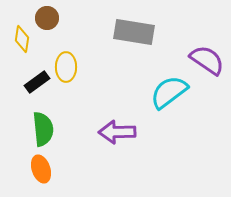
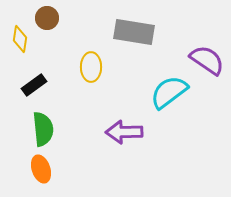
yellow diamond: moved 2 px left
yellow ellipse: moved 25 px right
black rectangle: moved 3 px left, 3 px down
purple arrow: moved 7 px right
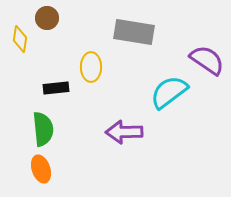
black rectangle: moved 22 px right, 3 px down; rotated 30 degrees clockwise
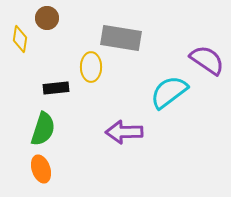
gray rectangle: moved 13 px left, 6 px down
green semicircle: rotated 24 degrees clockwise
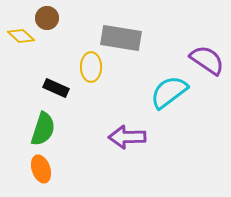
yellow diamond: moved 1 px right, 3 px up; rotated 56 degrees counterclockwise
black rectangle: rotated 30 degrees clockwise
purple arrow: moved 3 px right, 5 px down
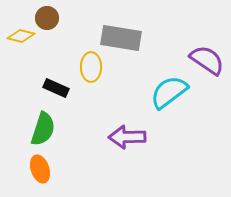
yellow diamond: rotated 28 degrees counterclockwise
orange ellipse: moved 1 px left
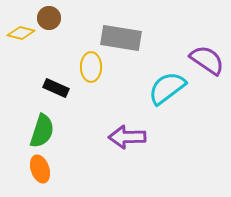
brown circle: moved 2 px right
yellow diamond: moved 3 px up
cyan semicircle: moved 2 px left, 4 px up
green semicircle: moved 1 px left, 2 px down
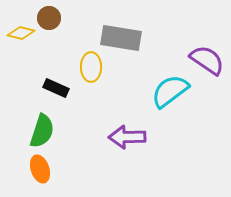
cyan semicircle: moved 3 px right, 3 px down
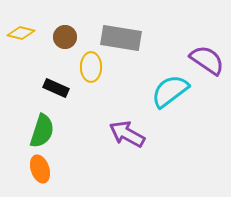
brown circle: moved 16 px right, 19 px down
purple arrow: moved 3 px up; rotated 30 degrees clockwise
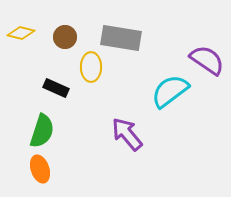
purple arrow: rotated 21 degrees clockwise
